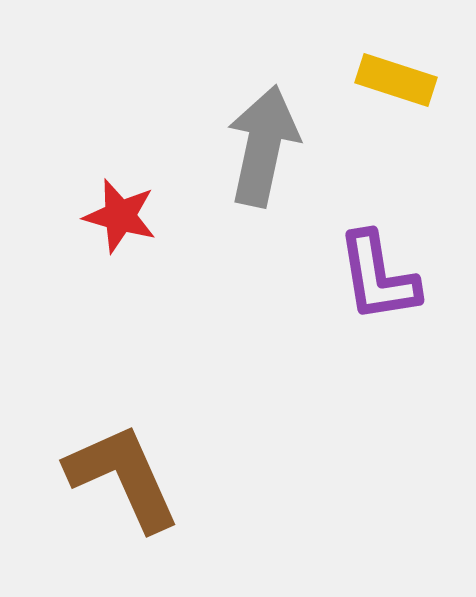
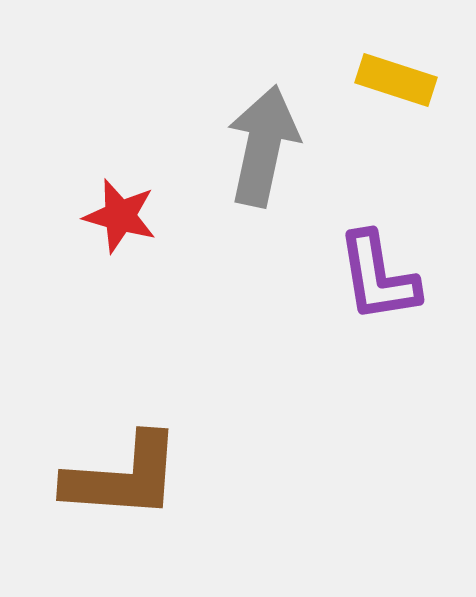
brown L-shape: rotated 118 degrees clockwise
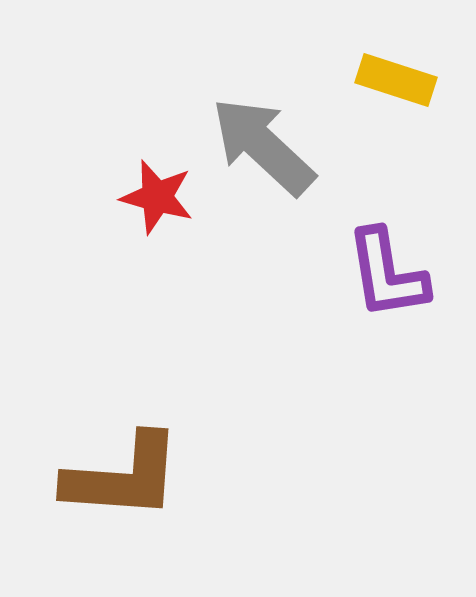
gray arrow: rotated 59 degrees counterclockwise
red star: moved 37 px right, 19 px up
purple L-shape: moved 9 px right, 3 px up
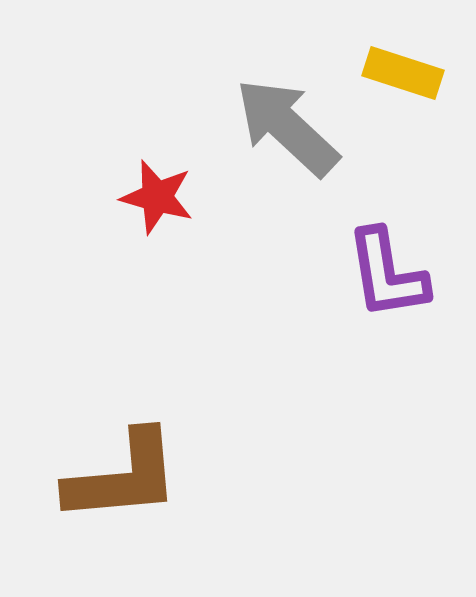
yellow rectangle: moved 7 px right, 7 px up
gray arrow: moved 24 px right, 19 px up
brown L-shape: rotated 9 degrees counterclockwise
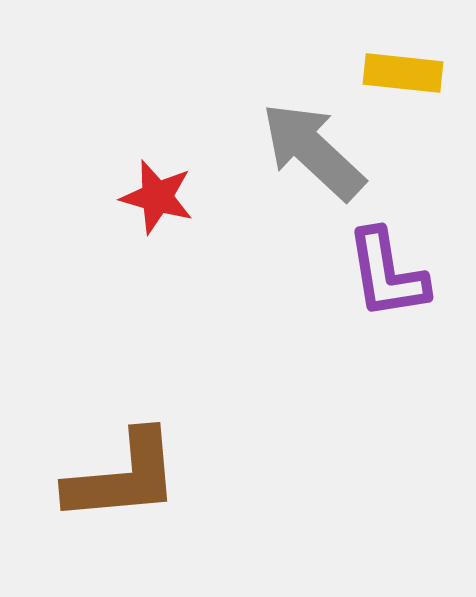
yellow rectangle: rotated 12 degrees counterclockwise
gray arrow: moved 26 px right, 24 px down
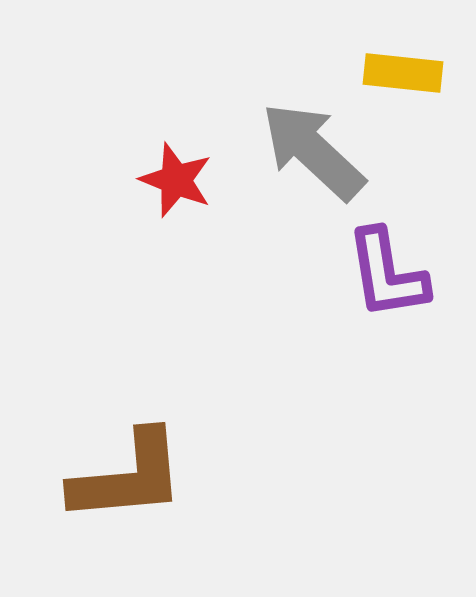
red star: moved 19 px right, 17 px up; rotated 6 degrees clockwise
brown L-shape: moved 5 px right
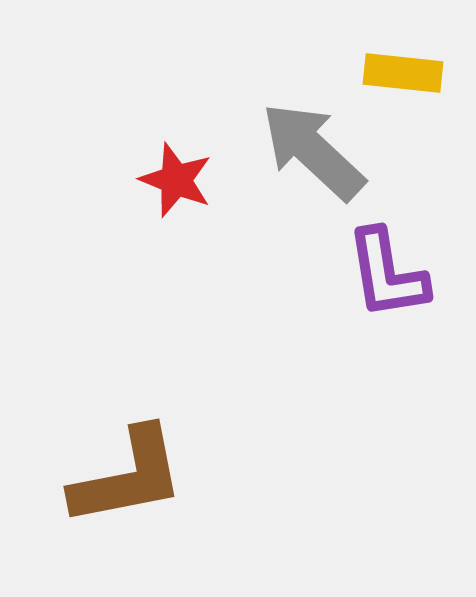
brown L-shape: rotated 6 degrees counterclockwise
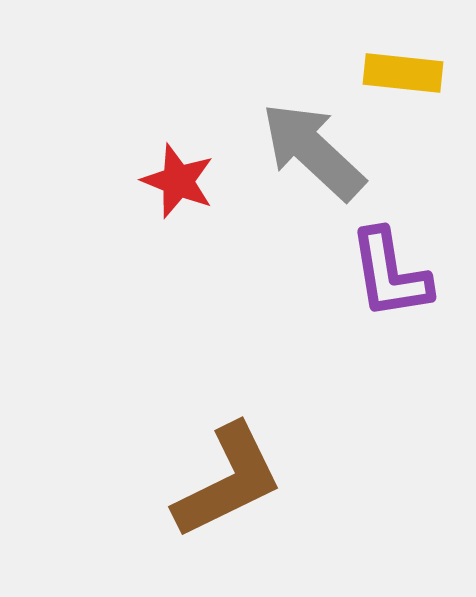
red star: moved 2 px right, 1 px down
purple L-shape: moved 3 px right
brown L-shape: moved 100 px right, 4 px down; rotated 15 degrees counterclockwise
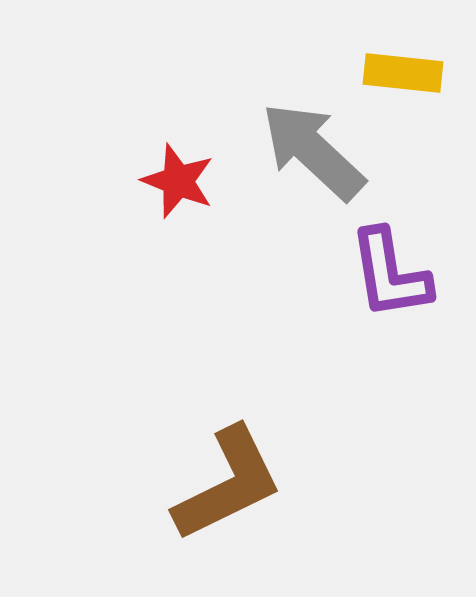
brown L-shape: moved 3 px down
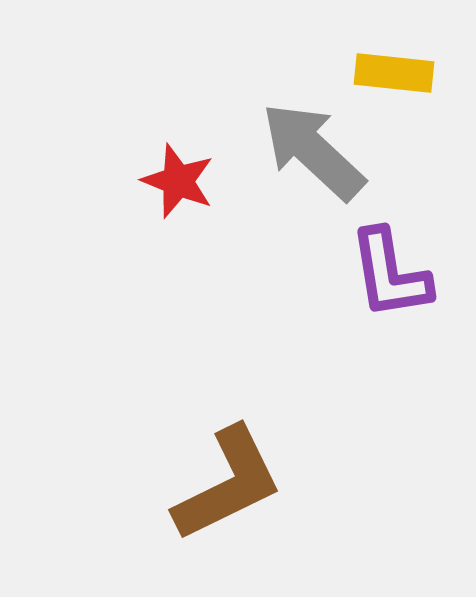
yellow rectangle: moved 9 px left
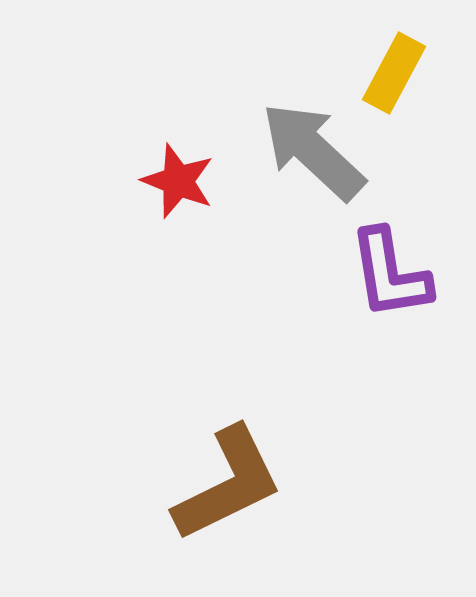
yellow rectangle: rotated 68 degrees counterclockwise
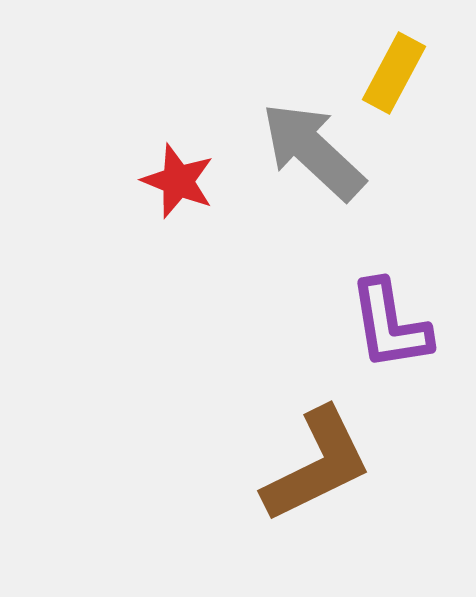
purple L-shape: moved 51 px down
brown L-shape: moved 89 px right, 19 px up
